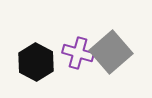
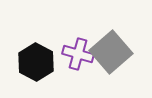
purple cross: moved 1 px down
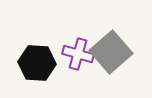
black hexagon: moved 1 px right, 1 px down; rotated 24 degrees counterclockwise
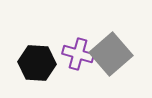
gray square: moved 2 px down
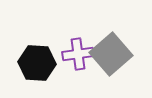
purple cross: rotated 24 degrees counterclockwise
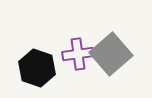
black hexagon: moved 5 px down; rotated 15 degrees clockwise
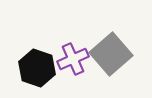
purple cross: moved 5 px left, 5 px down; rotated 16 degrees counterclockwise
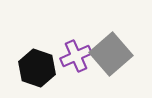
purple cross: moved 3 px right, 3 px up
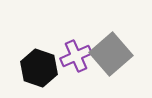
black hexagon: moved 2 px right
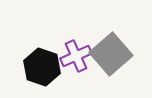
black hexagon: moved 3 px right, 1 px up
